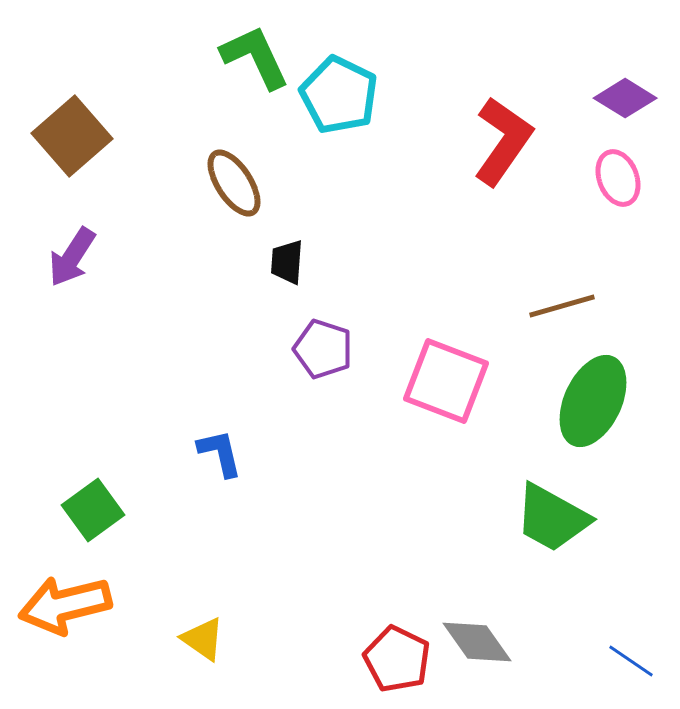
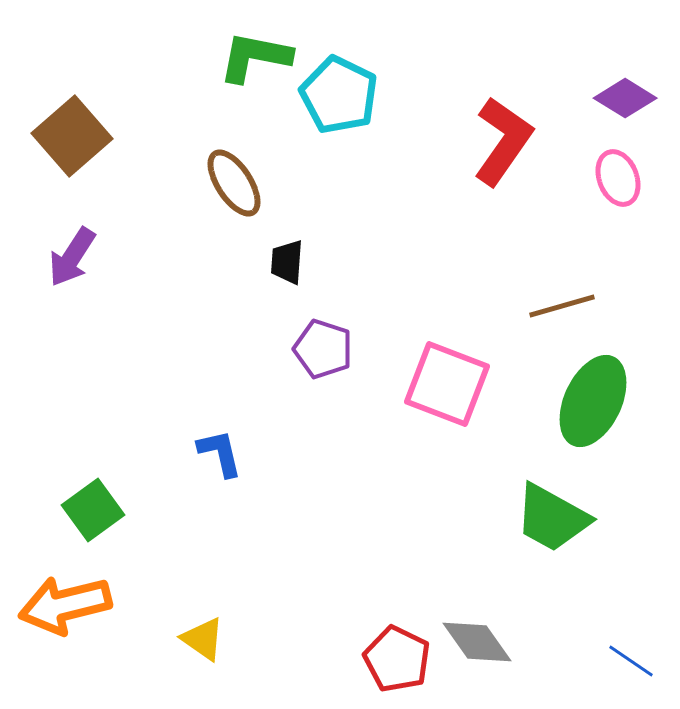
green L-shape: rotated 54 degrees counterclockwise
pink square: moved 1 px right, 3 px down
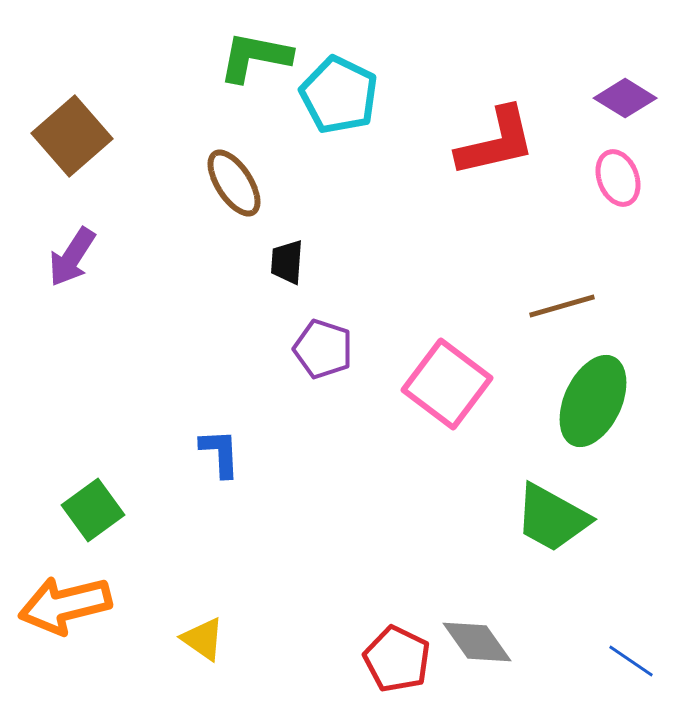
red L-shape: moved 7 px left, 1 px down; rotated 42 degrees clockwise
pink square: rotated 16 degrees clockwise
blue L-shape: rotated 10 degrees clockwise
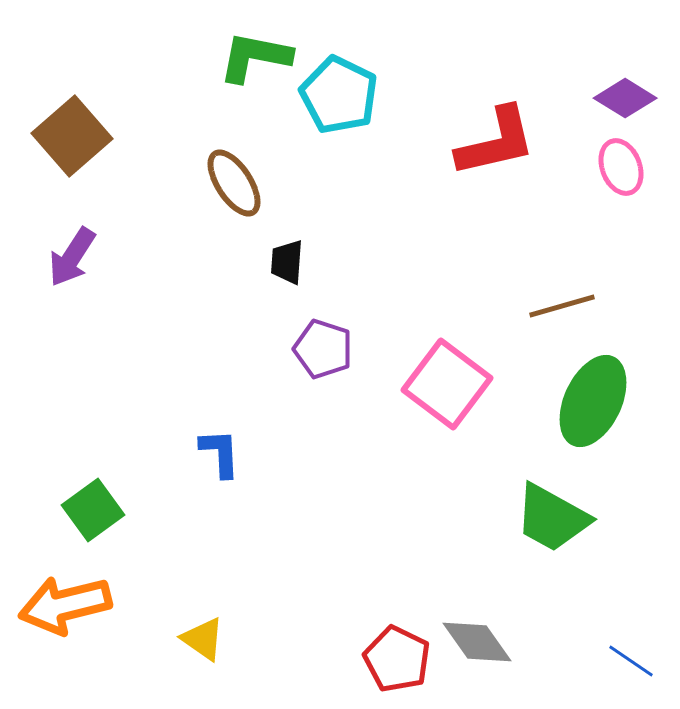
pink ellipse: moved 3 px right, 11 px up
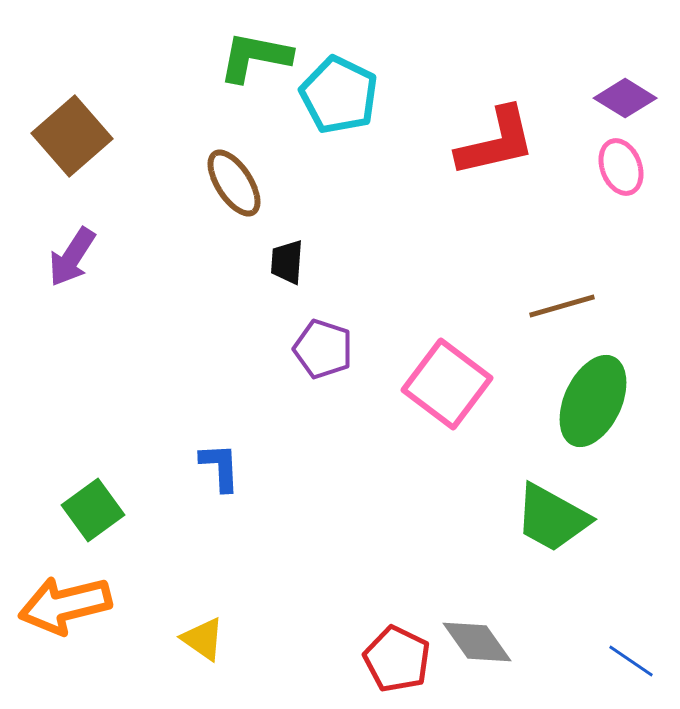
blue L-shape: moved 14 px down
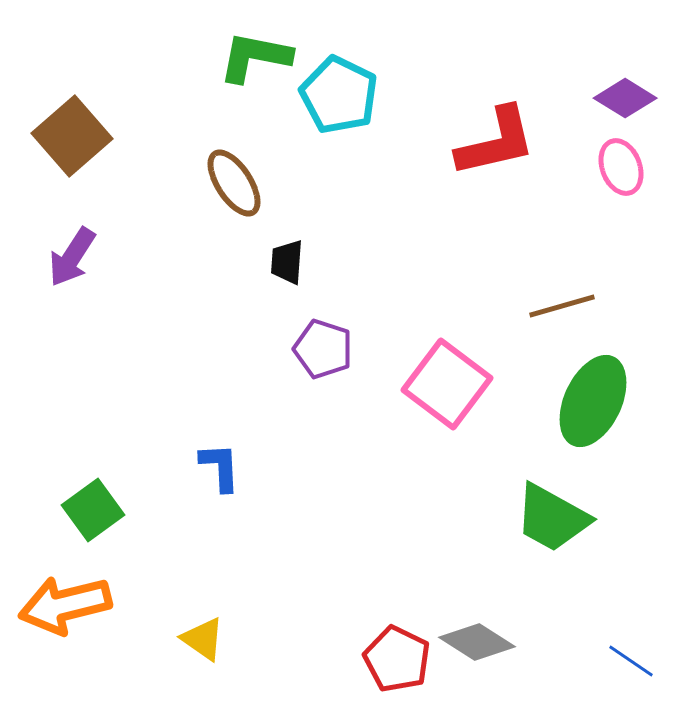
gray diamond: rotated 22 degrees counterclockwise
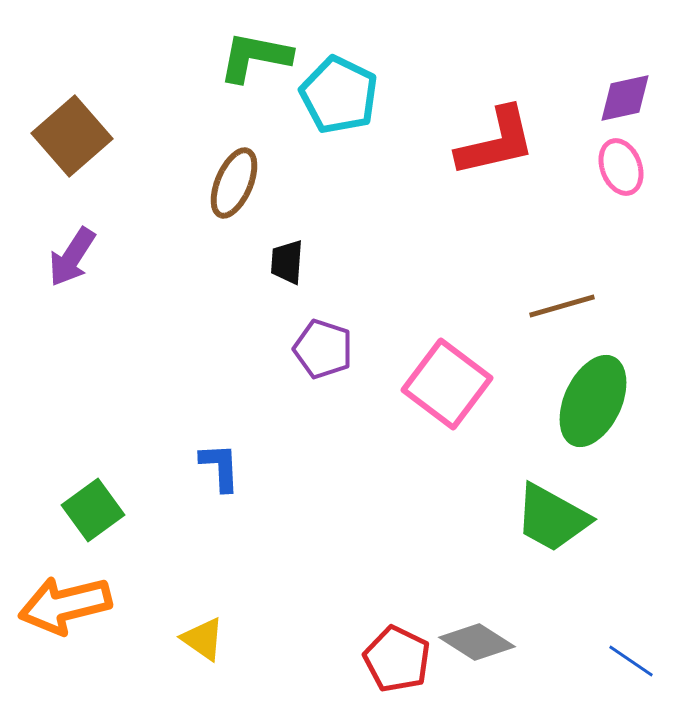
purple diamond: rotated 44 degrees counterclockwise
brown ellipse: rotated 56 degrees clockwise
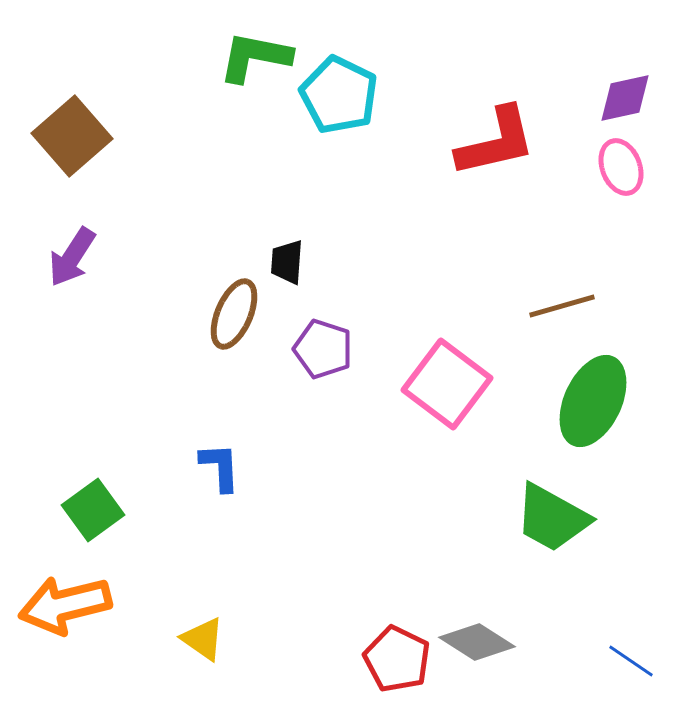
brown ellipse: moved 131 px down
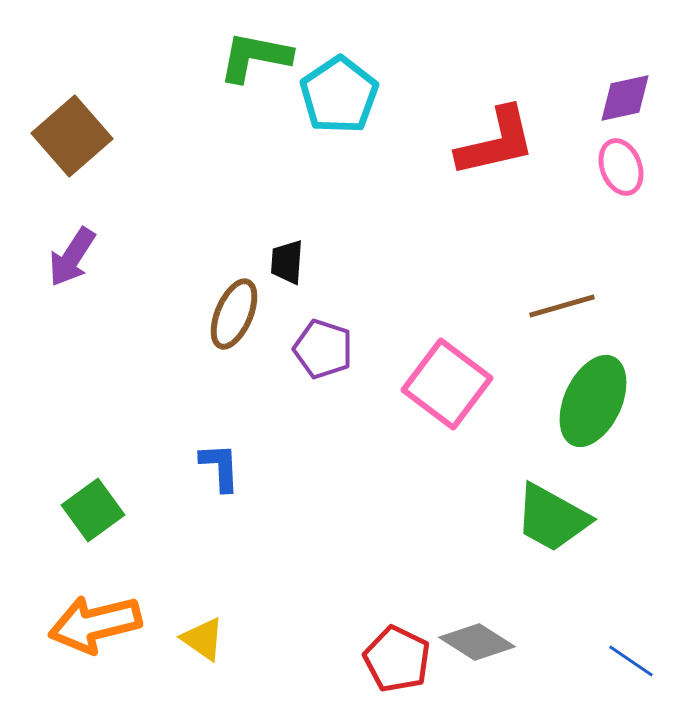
cyan pentagon: rotated 12 degrees clockwise
orange arrow: moved 30 px right, 19 px down
